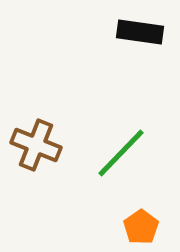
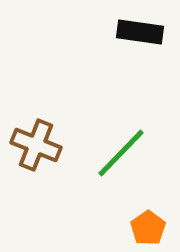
orange pentagon: moved 7 px right, 1 px down
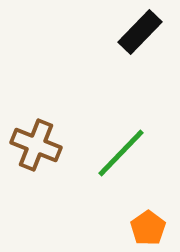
black rectangle: rotated 54 degrees counterclockwise
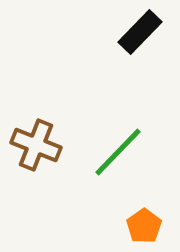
green line: moved 3 px left, 1 px up
orange pentagon: moved 4 px left, 2 px up
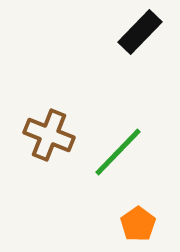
brown cross: moved 13 px right, 10 px up
orange pentagon: moved 6 px left, 2 px up
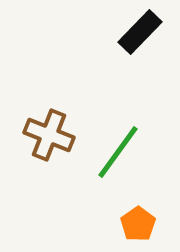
green line: rotated 8 degrees counterclockwise
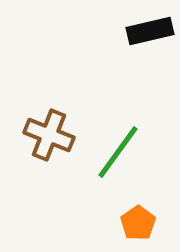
black rectangle: moved 10 px right, 1 px up; rotated 33 degrees clockwise
orange pentagon: moved 1 px up
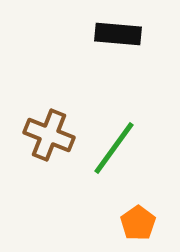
black rectangle: moved 32 px left, 3 px down; rotated 18 degrees clockwise
green line: moved 4 px left, 4 px up
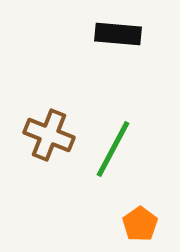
green line: moved 1 px left, 1 px down; rotated 8 degrees counterclockwise
orange pentagon: moved 2 px right, 1 px down
